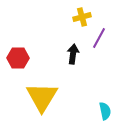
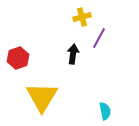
red hexagon: rotated 20 degrees counterclockwise
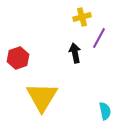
black arrow: moved 2 px right, 1 px up; rotated 18 degrees counterclockwise
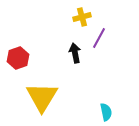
cyan semicircle: moved 1 px right, 1 px down
